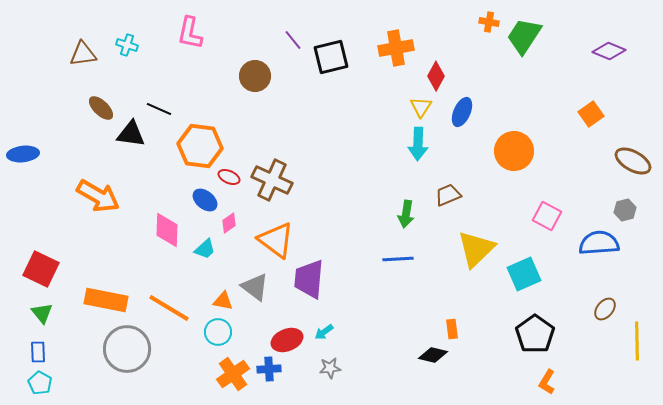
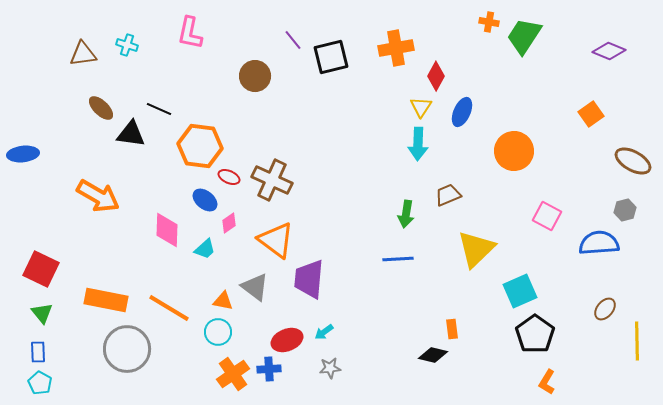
cyan square at (524, 274): moved 4 px left, 17 px down
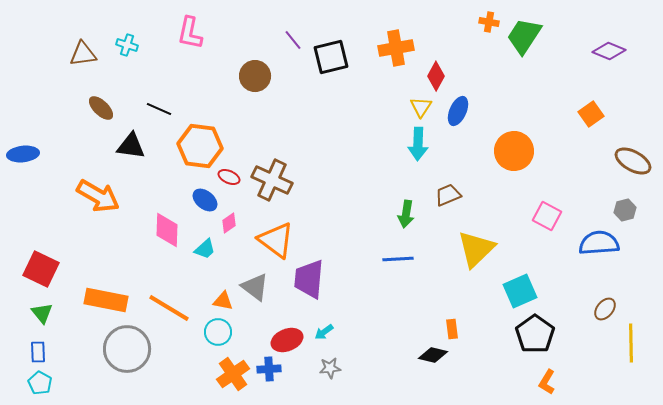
blue ellipse at (462, 112): moved 4 px left, 1 px up
black triangle at (131, 134): moved 12 px down
yellow line at (637, 341): moved 6 px left, 2 px down
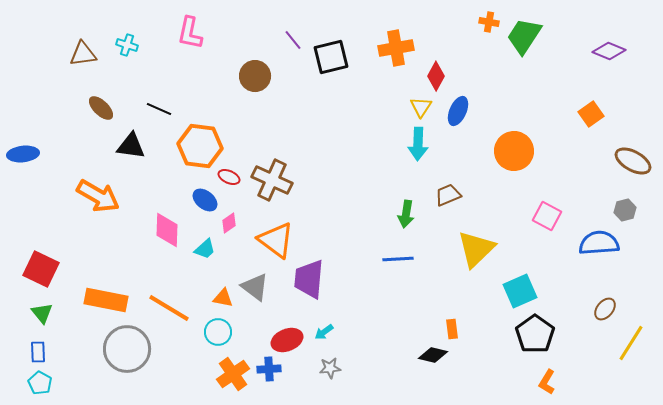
orange triangle at (223, 301): moved 3 px up
yellow line at (631, 343): rotated 33 degrees clockwise
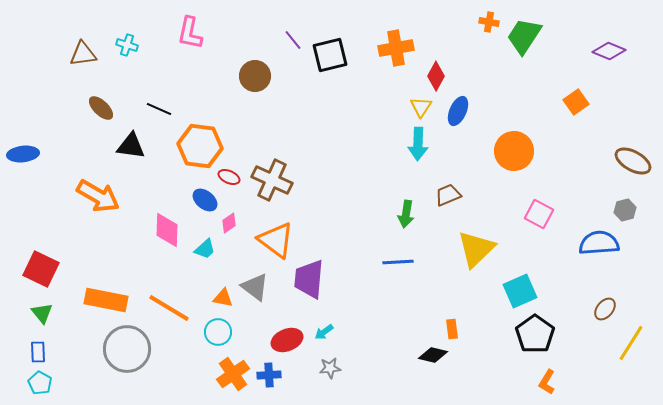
black square at (331, 57): moved 1 px left, 2 px up
orange square at (591, 114): moved 15 px left, 12 px up
pink square at (547, 216): moved 8 px left, 2 px up
blue line at (398, 259): moved 3 px down
blue cross at (269, 369): moved 6 px down
